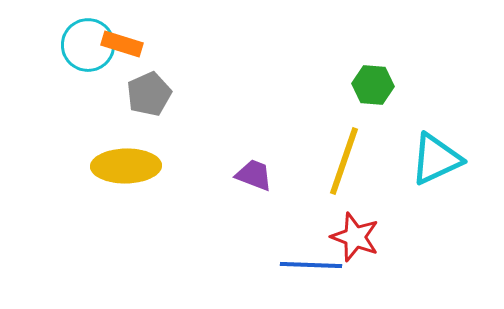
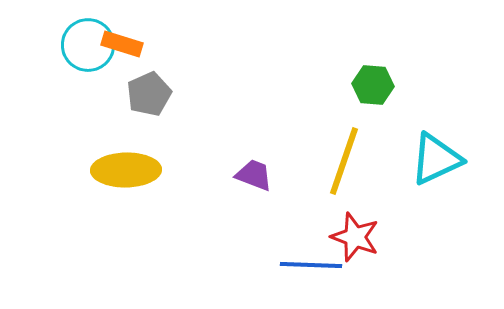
yellow ellipse: moved 4 px down
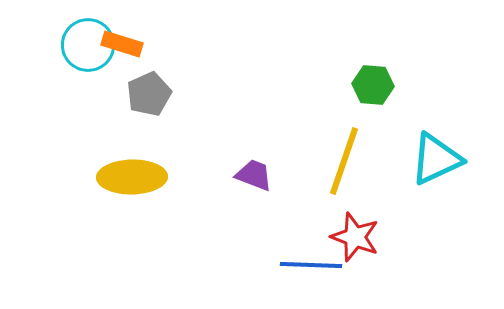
yellow ellipse: moved 6 px right, 7 px down
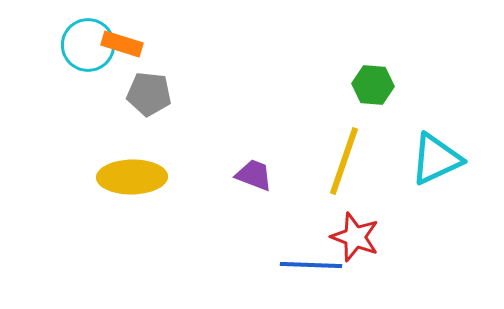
gray pentagon: rotated 30 degrees clockwise
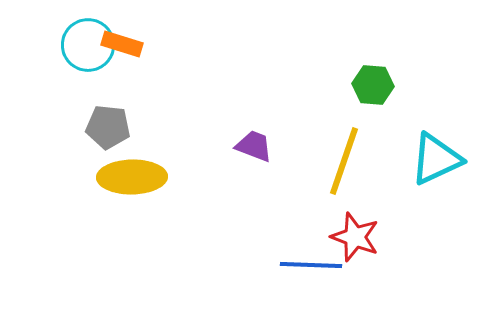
gray pentagon: moved 41 px left, 33 px down
purple trapezoid: moved 29 px up
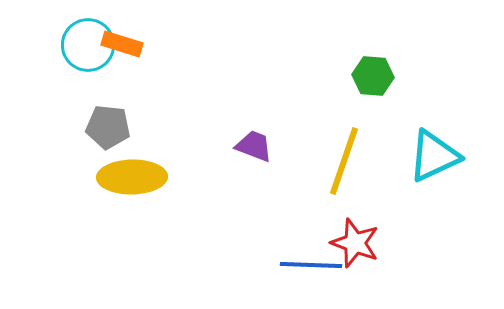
green hexagon: moved 9 px up
cyan triangle: moved 2 px left, 3 px up
red star: moved 6 px down
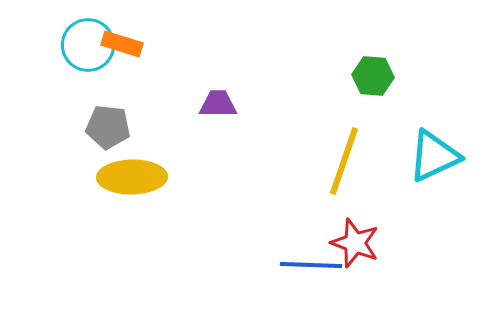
purple trapezoid: moved 36 px left, 42 px up; rotated 21 degrees counterclockwise
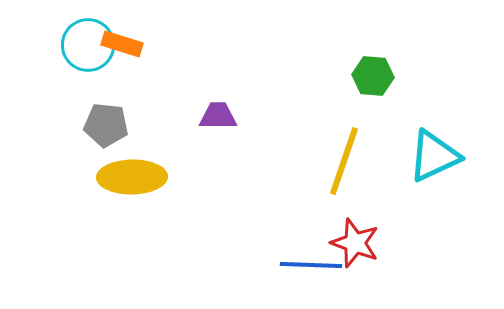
purple trapezoid: moved 12 px down
gray pentagon: moved 2 px left, 2 px up
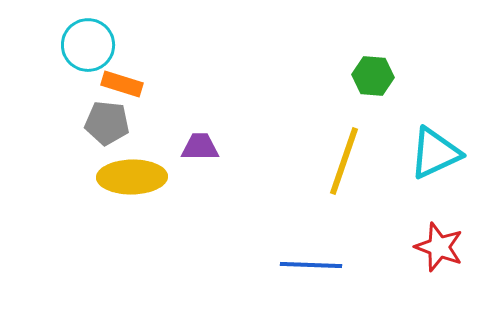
orange rectangle: moved 40 px down
purple trapezoid: moved 18 px left, 31 px down
gray pentagon: moved 1 px right, 2 px up
cyan triangle: moved 1 px right, 3 px up
red star: moved 84 px right, 4 px down
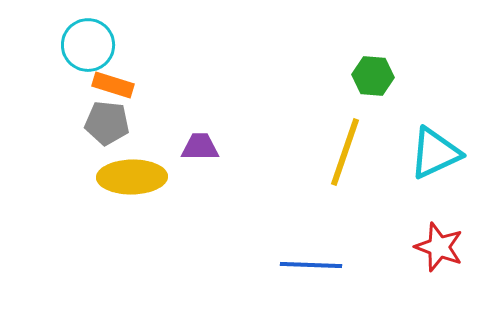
orange rectangle: moved 9 px left, 1 px down
yellow line: moved 1 px right, 9 px up
